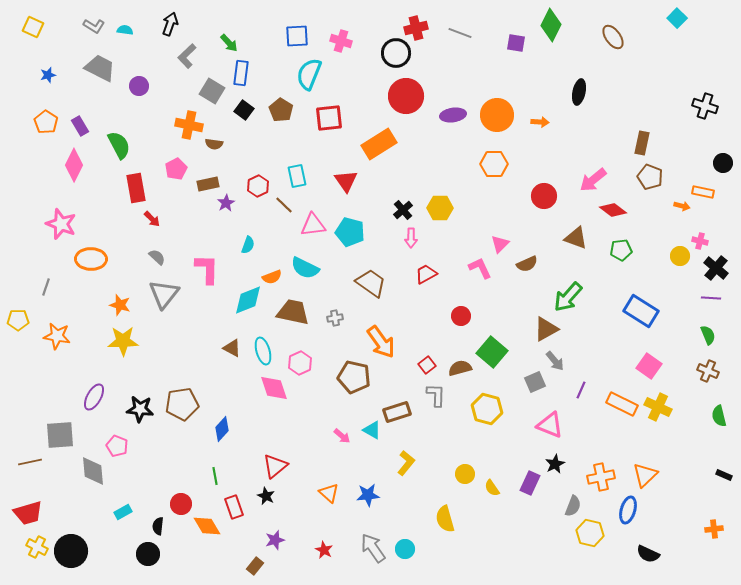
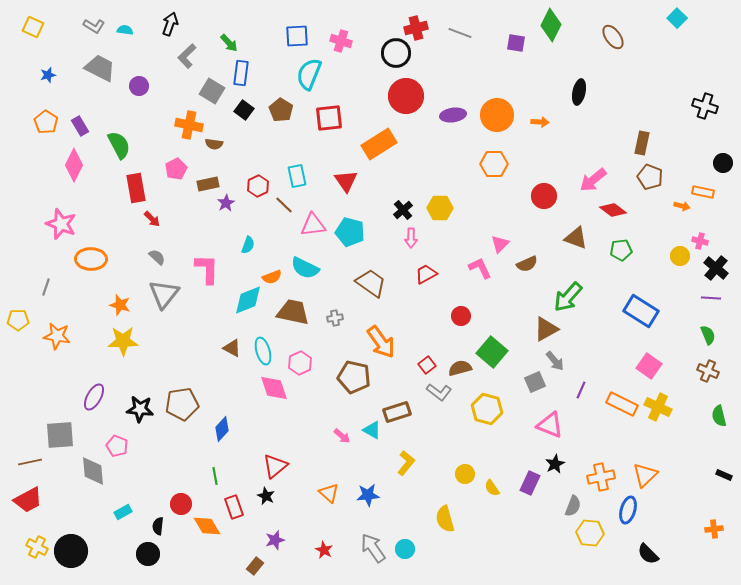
gray L-shape at (436, 395): moved 3 px right, 3 px up; rotated 125 degrees clockwise
red trapezoid at (28, 513): moved 13 px up; rotated 12 degrees counterclockwise
yellow hexagon at (590, 533): rotated 8 degrees counterclockwise
black semicircle at (648, 554): rotated 20 degrees clockwise
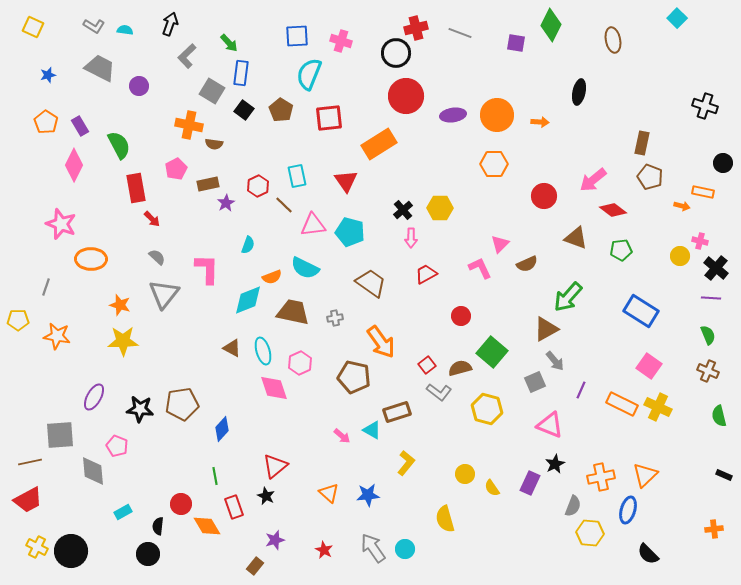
brown ellipse at (613, 37): moved 3 px down; rotated 25 degrees clockwise
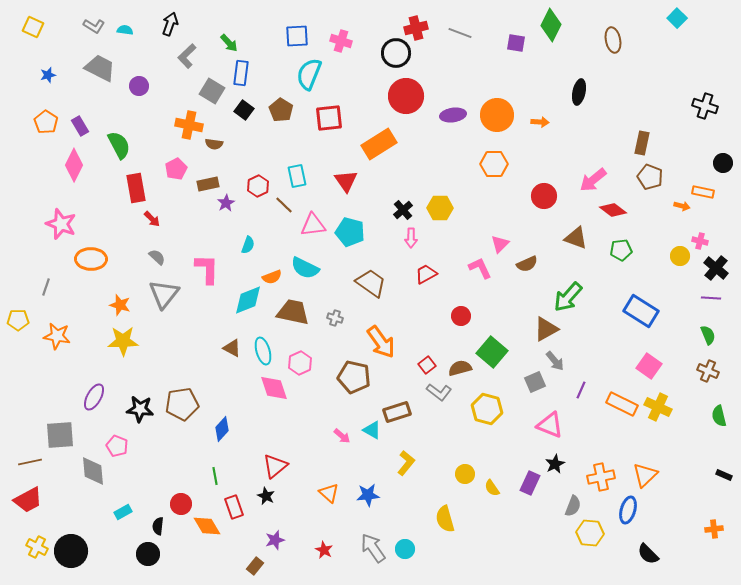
gray cross at (335, 318): rotated 28 degrees clockwise
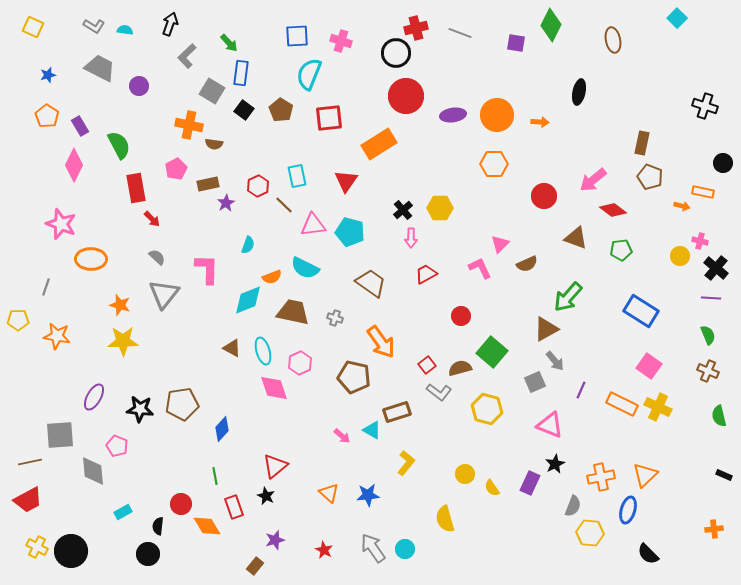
orange pentagon at (46, 122): moved 1 px right, 6 px up
red triangle at (346, 181): rotated 10 degrees clockwise
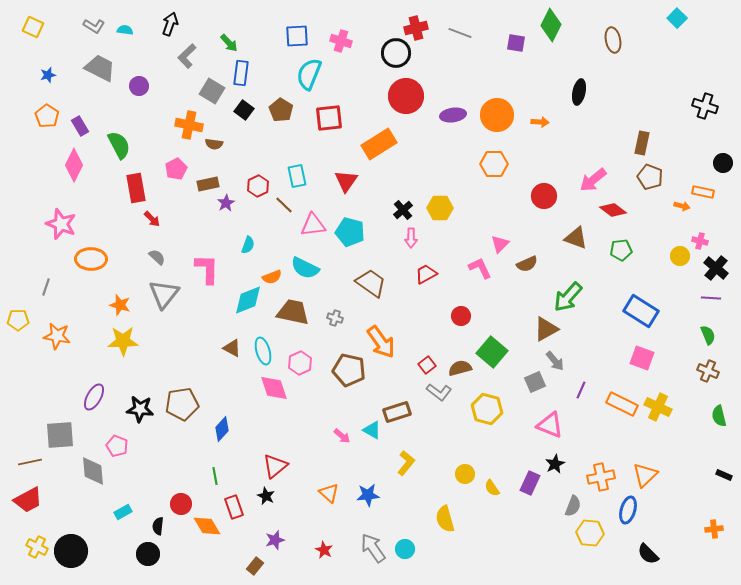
pink square at (649, 366): moved 7 px left, 8 px up; rotated 15 degrees counterclockwise
brown pentagon at (354, 377): moved 5 px left, 7 px up
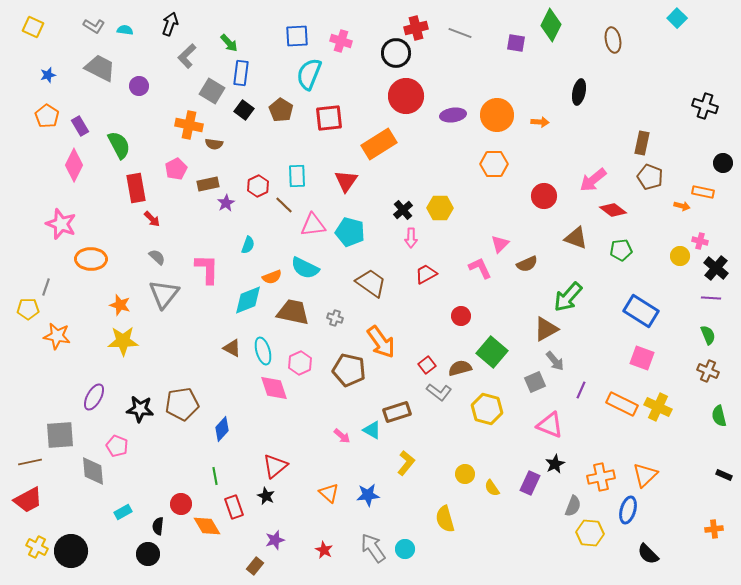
cyan rectangle at (297, 176): rotated 10 degrees clockwise
yellow pentagon at (18, 320): moved 10 px right, 11 px up
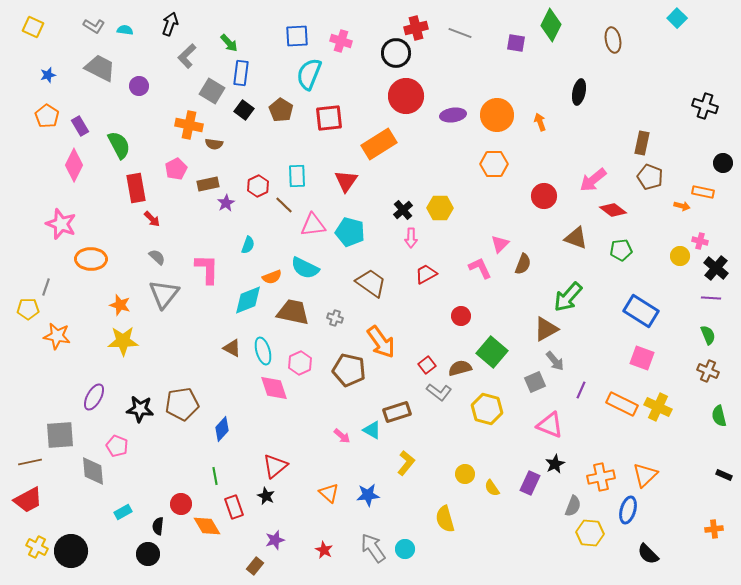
orange arrow at (540, 122): rotated 114 degrees counterclockwise
brown semicircle at (527, 264): moved 4 px left; rotated 45 degrees counterclockwise
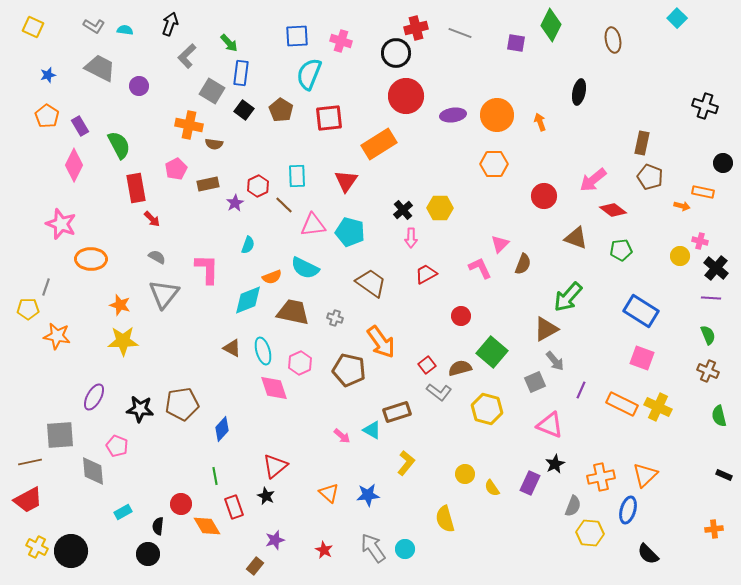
purple star at (226, 203): moved 9 px right
gray semicircle at (157, 257): rotated 12 degrees counterclockwise
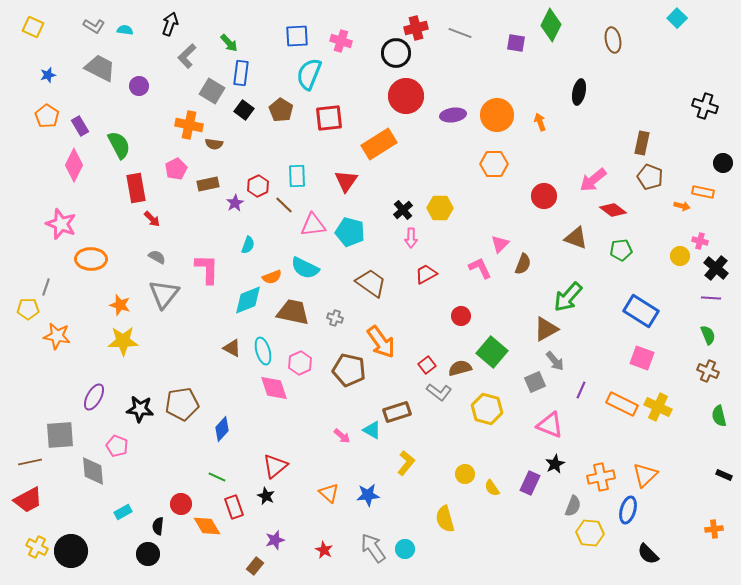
green line at (215, 476): moved 2 px right, 1 px down; rotated 54 degrees counterclockwise
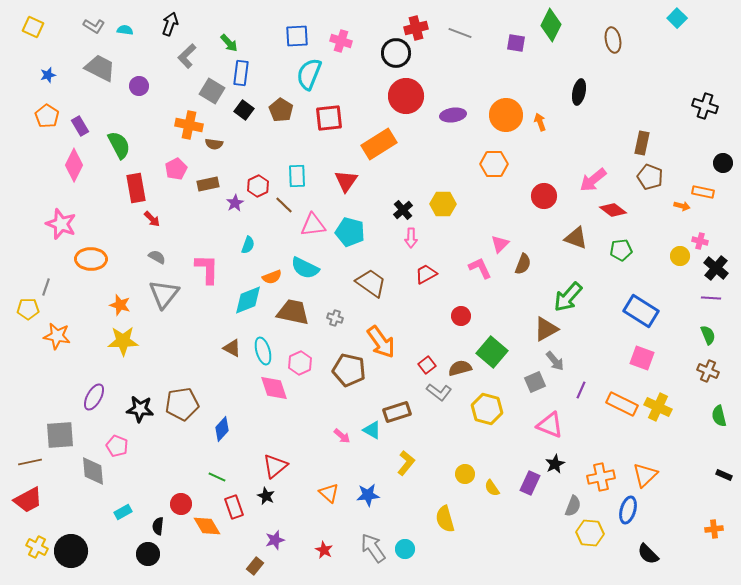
orange circle at (497, 115): moved 9 px right
yellow hexagon at (440, 208): moved 3 px right, 4 px up
